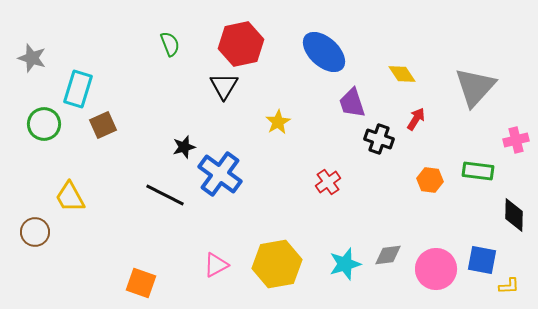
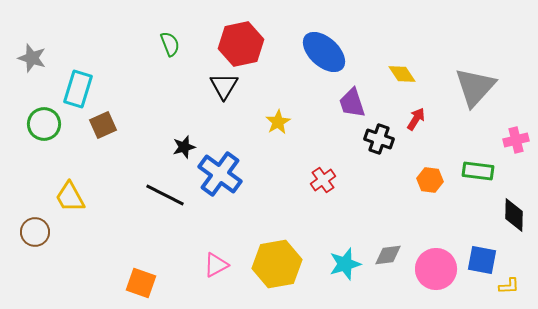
red cross: moved 5 px left, 2 px up
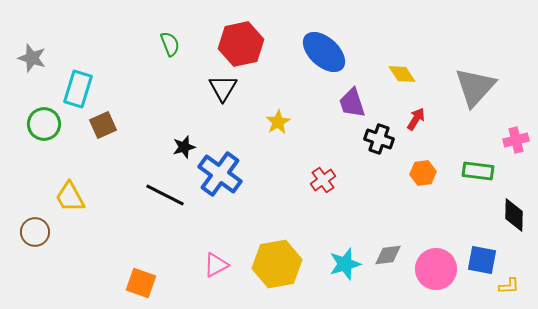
black triangle: moved 1 px left, 2 px down
orange hexagon: moved 7 px left, 7 px up; rotated 15 degrees counterclockwise
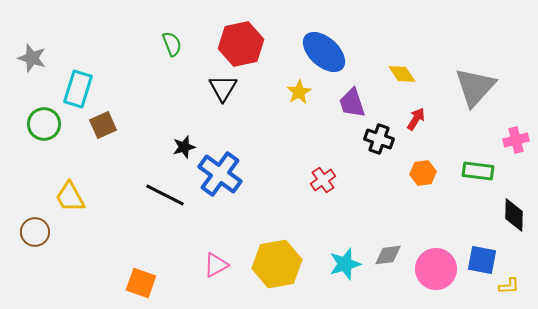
green semicircle: moved 2 px right
yellow star: moved 21 px right, 30 px up
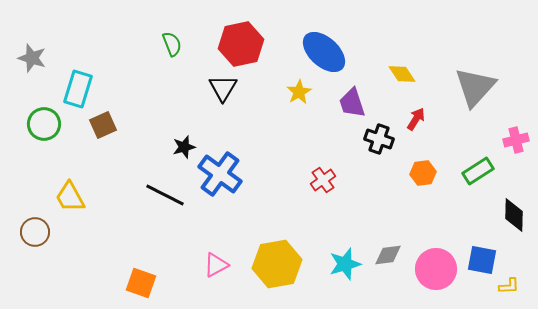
green rectangle: rotated 40 degrees counterclockwise
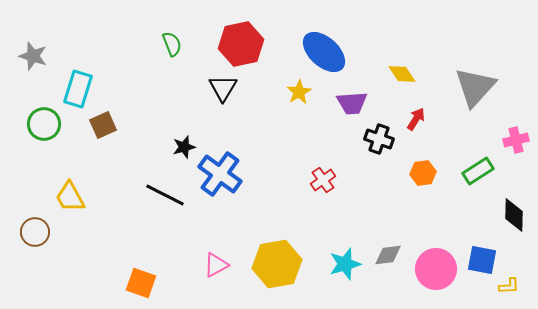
gray star: moved 1 px right, 2 px up
purple trapezoid: rotated 76 degrees counterclockwise
